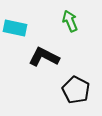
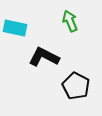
black pentagon: moved 4 px up
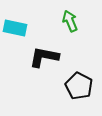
black L-shape: rotated 16 degrees counterclockwise
black pentagon: moved 3 px right
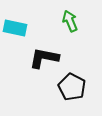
black L-shape: moved 1 px down
black pentagon: moved 7 px left, 1 px down
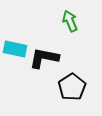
cyan rectangle: moved 21 px down
black pentagon: rotated 12 degrees clockwise
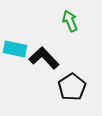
black L-shape: rotated 36 degrees clockwise
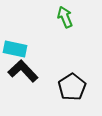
green arrow: moved 5 px left, 4 px up
black L-shape: moved 21 px left, 13 px down
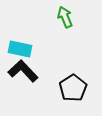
cyan rectangle: moved 5 px right
black pentagon: moved 1 px right, 1 px down
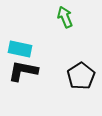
black L-shape: rotated 36 degrees counterclockwise
black pentagon: moved 8 px right, 12 px up
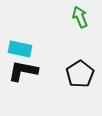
green arrow: moved 15 px right
black pentagon: moved 1 px left, 2 px up
